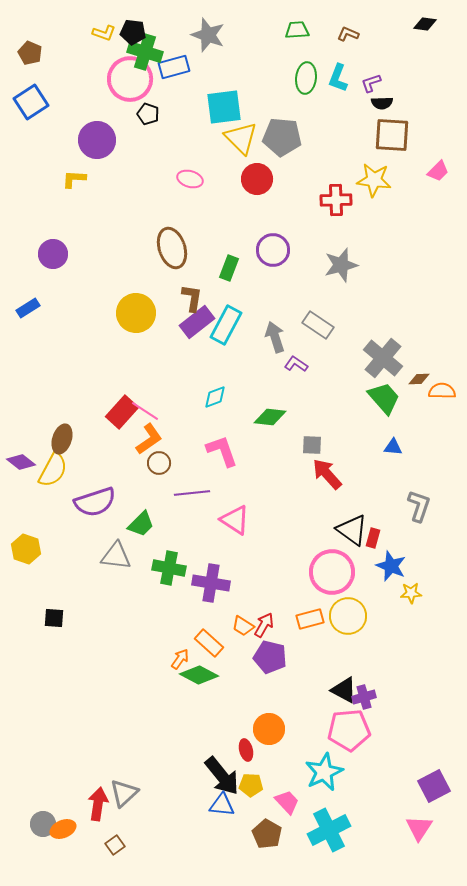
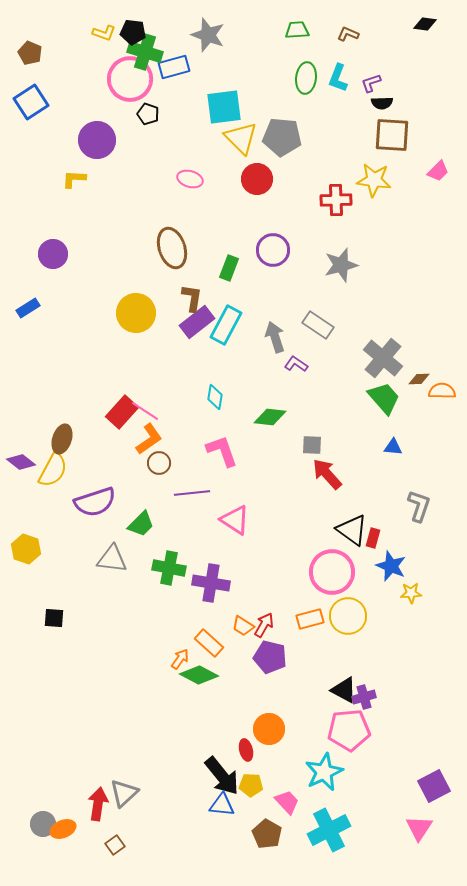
cyan diamond at (215, 397): rotated 60 degrees counterclockwise
gray triangle at (116, 556): moved 4 px left, 3 px down
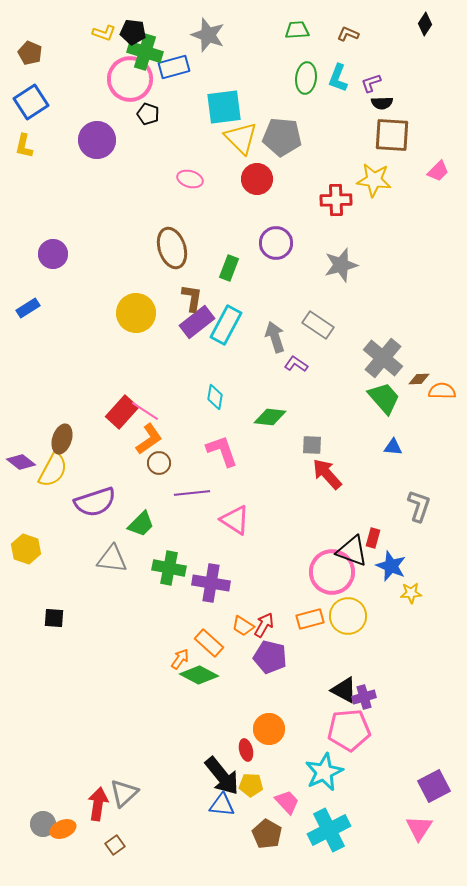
black diamond at (425, 24): rotated 65 degrees counterclockwise
yellow L-shape at (74, 179): moved 50 px left, 33 px up; rotated 80 degrees counterclockwise
purple circle at (273, 250): moved 3 px right, 7 px up
black triangle at (352, 530): moved 21 px down; rotated 16 degrees counterclockwise
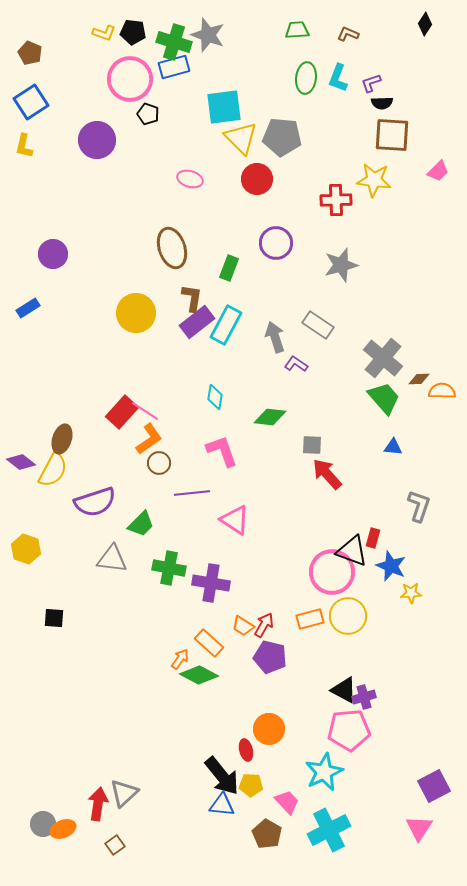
green cross at (145, 52): moved 29 px right, 10 px up
